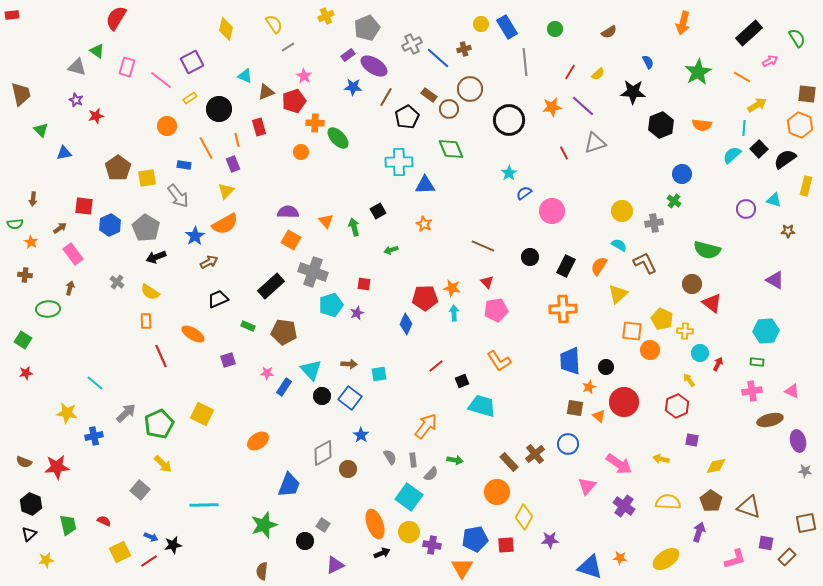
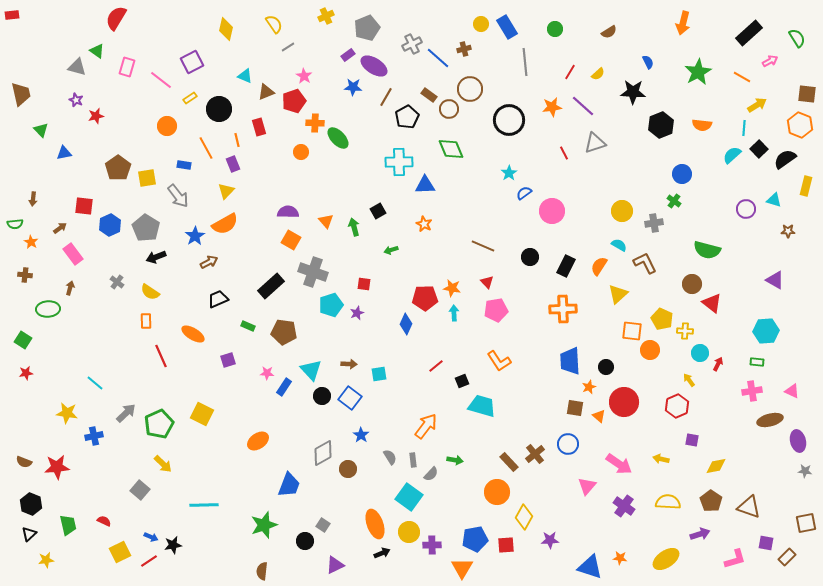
purple arrow at (699, 532): moved 1 px right, 2 px down; rotated 54 degrees clockwise
purple cross at (432, 545): rotated 12 degrees counterclockwise
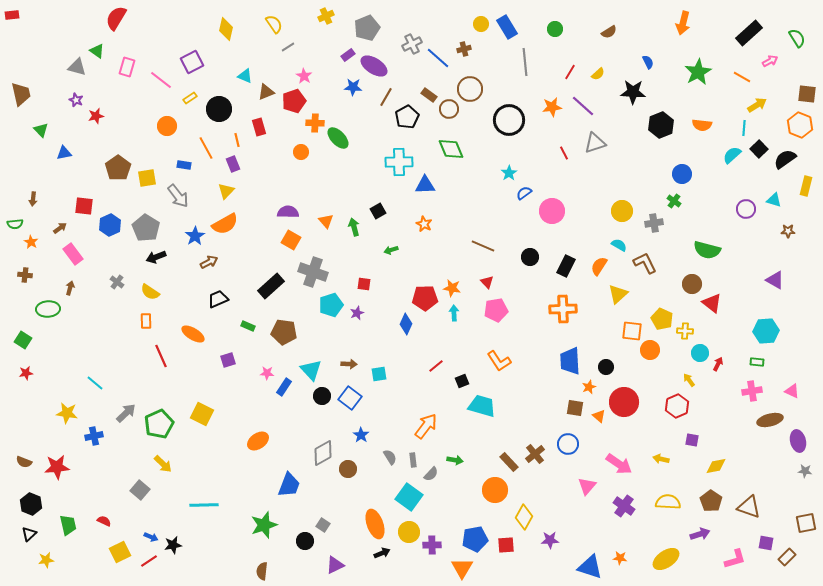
orange circle at (497, 492): moved 2 px left, 2 px up
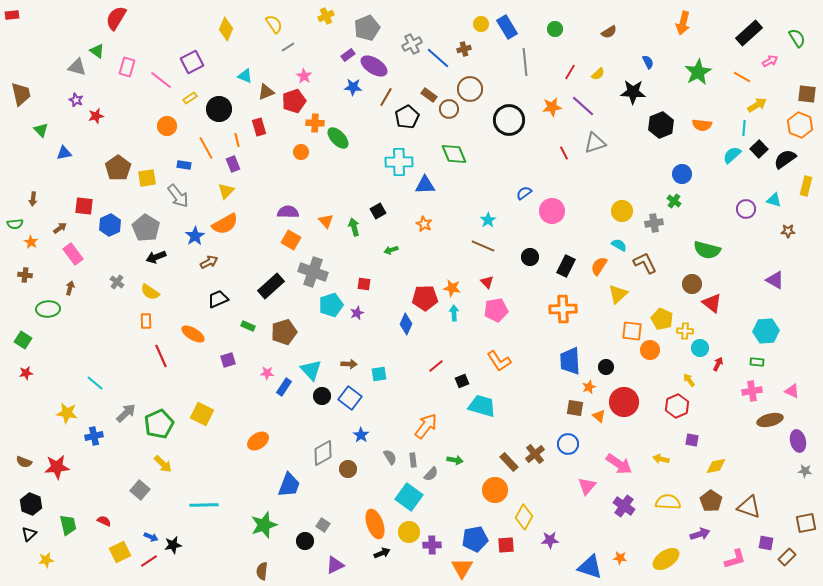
yellow diamond at (226, 29): rotated 10 degrees clockwise
green diamond at (451, 149): moved 3 px right, 5 px down
cyan star at (509, 173): moved 21 px left, 47 px down
brown pentagon at (284, 332): rotated 25 degrees counterclockwise
cyan circle at (700, 353): moved 5 px up
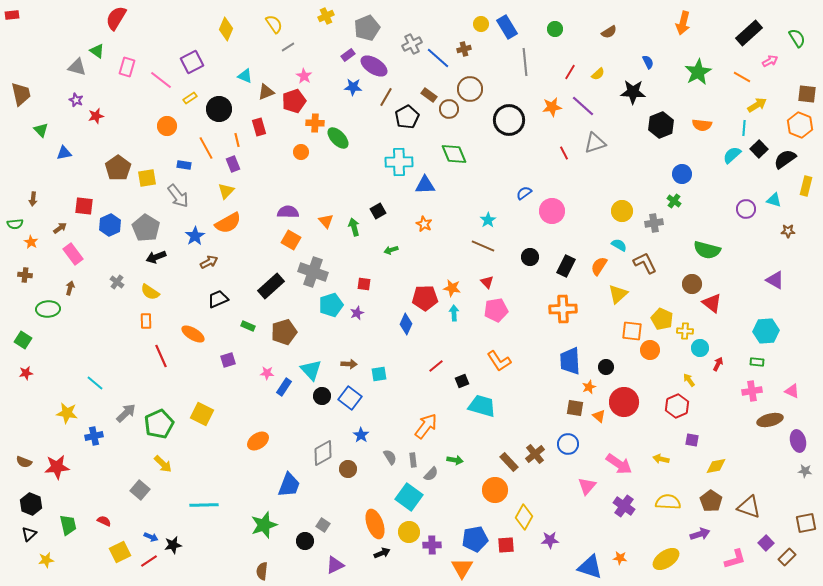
orange semicircle at (225, 224): moved 3 px right, 1 px up
purple square at (766, 543): rotated 35 degrees clockwise
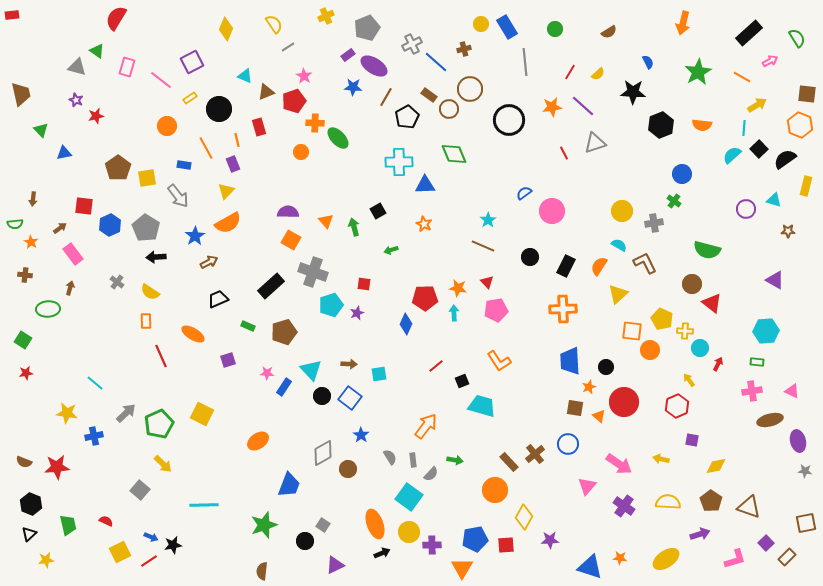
blue line at (438, 58): moved 2 px left, 4 px down
black arrow at (156, 257): rotated 18 degrees clockwise
orange star at (452, 288): moved 6 px right
red semicircle at (104, 521): moved 2 px right
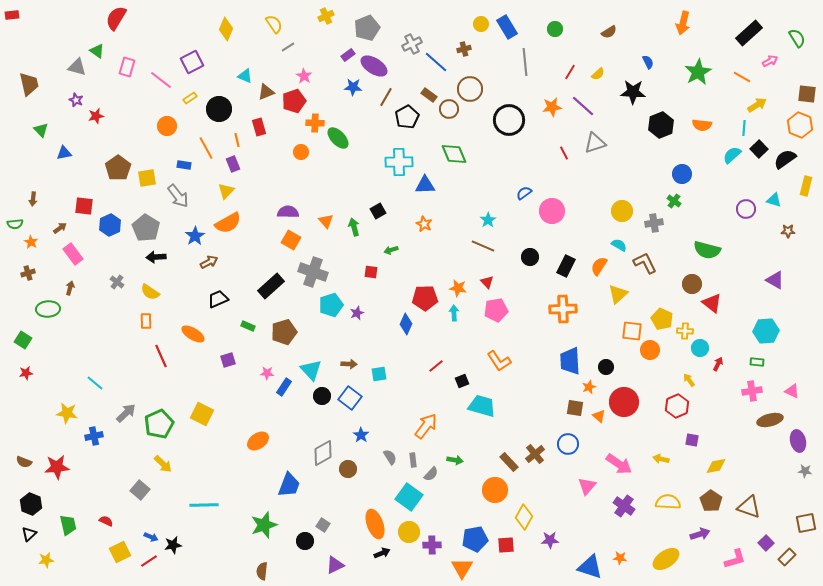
brown trapezoid at (21, 94): moved 8 px right, 10 px up
brown cross at (25, 275): moved 3 px right, 2 px up; rotated 24 degrees counterclockwise
red square at (364, 284): moved 7 px right, 12 px up
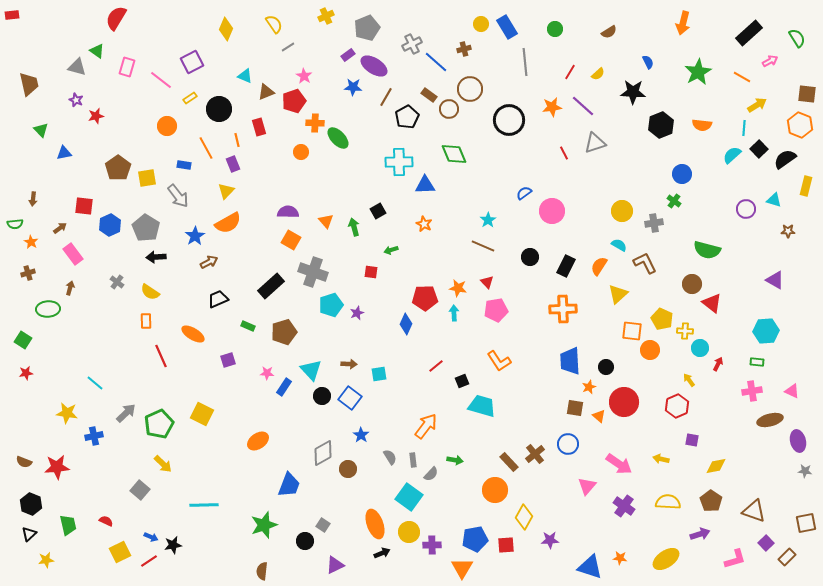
brown triangle at (749, 507): moved 5 px right, 4 px down
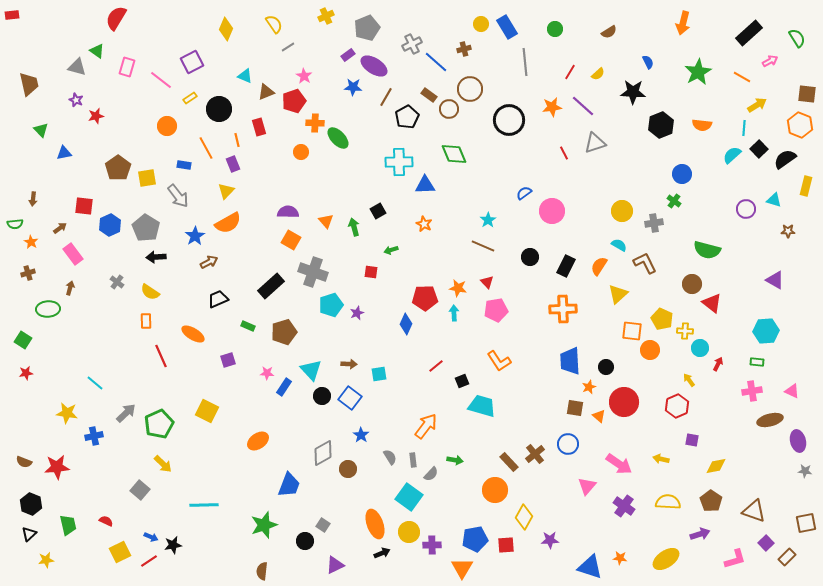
yellow square at (202, 414): moved 5 px right, 3 px up
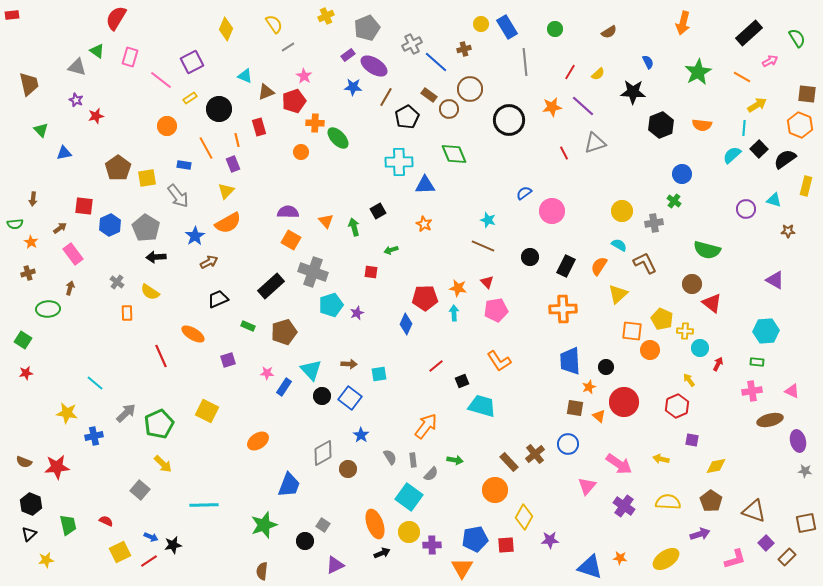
pink rectangle at (127, 67): moved 3 px right, 10 px up
cyan star at (488, 220): rotated 21 degrees counterclockwise
orange rectangle at (146, 321): moved 19 px left, 8 px up
